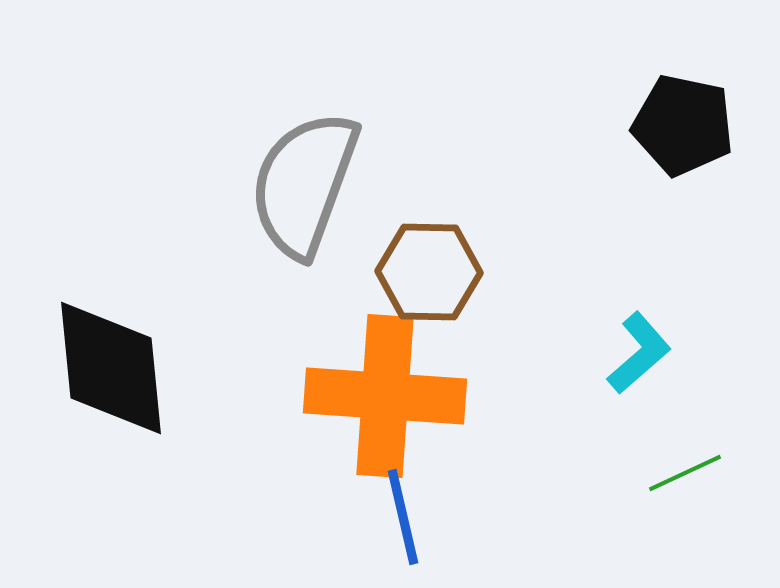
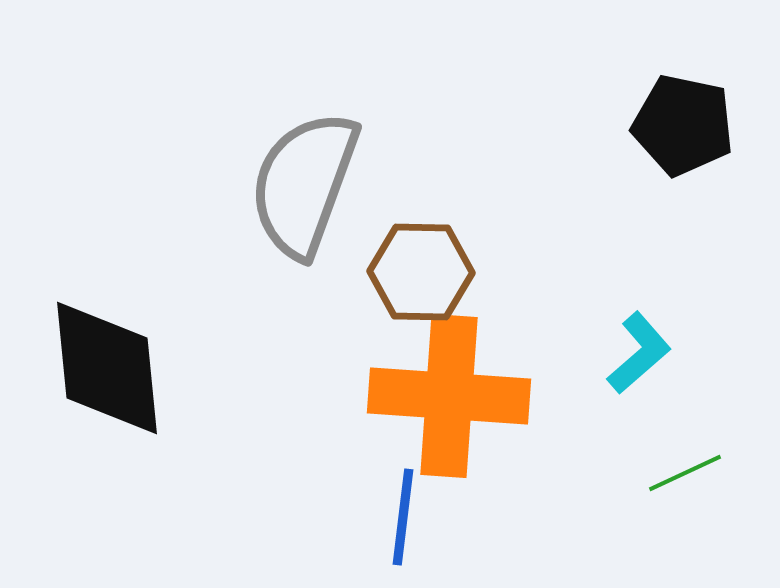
brown hexagon: moved 8 px left
black diamond: moved 4 px left
orange cross: moved 64 px right
blue line: rotated 20 degrees clockwise
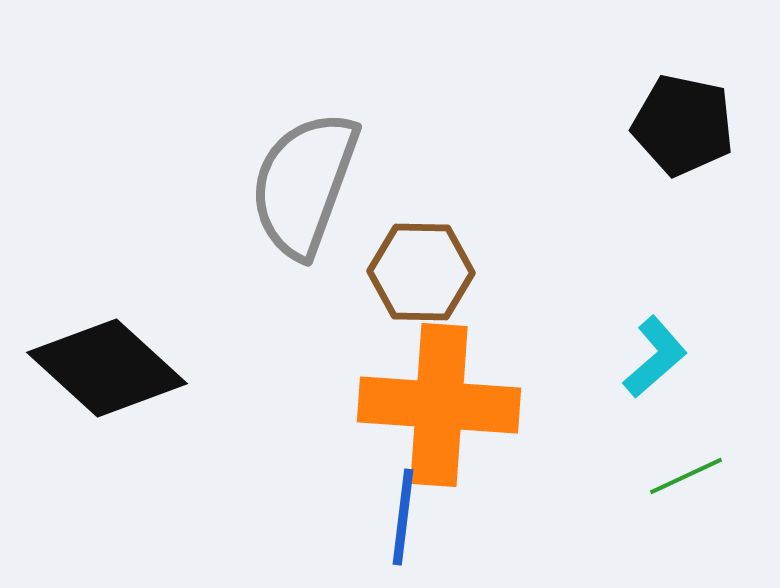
cyan L-shape: moved 16 px right, 4 px down
black diamond: rotated 42 degrees counterclockwise
orange cross: moved 10 px left, 9 px down
green line: moved 1 px right, 3 px down
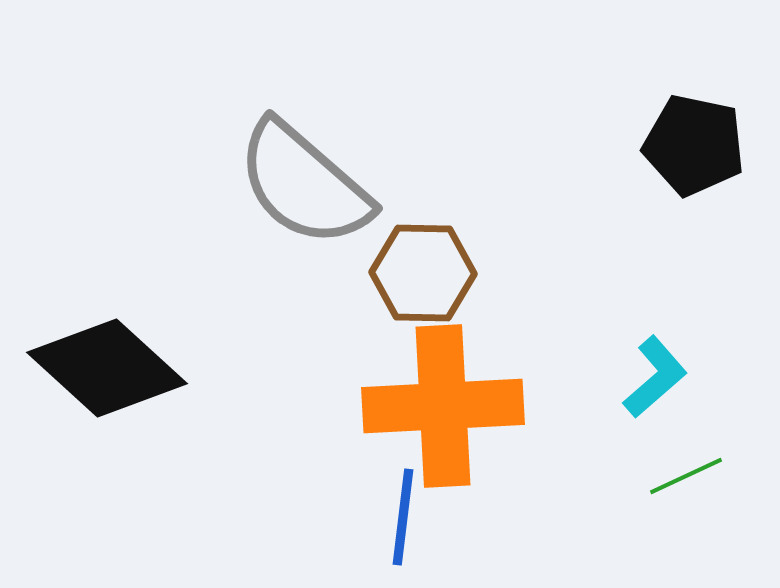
black pentagon: moved 11 px right, 20 px down
gray semicircle: rotated 69 degrees counterclockwise
brown hexagon: moved 2 px right, 1 px down
cyan L-shape: moved 20 px down
orange cross: moved 4 px right, 1 px down; rotated 7 degrees counterclockwise
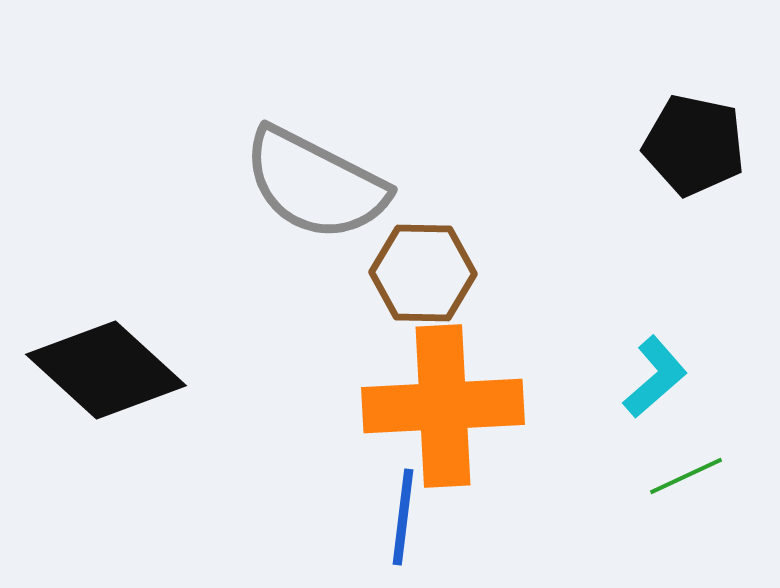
gray semicircle: moved 11 px right; rotated 14 degrees counterclockwise
black diamond: moved 1 px left, 2 px down
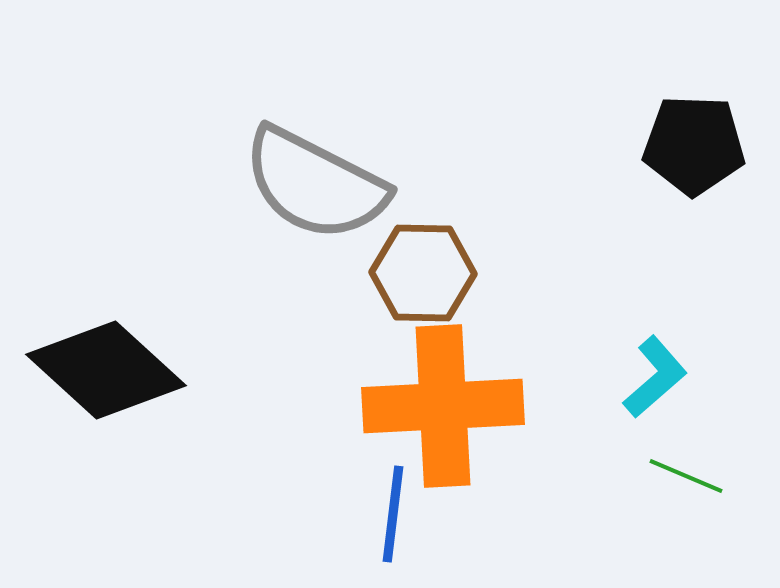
black pentagon: rotated 10 degrees counterclockwise
green line: rotated 48 degrees clockwise
blue line: moved 10 px left, 3 px up
